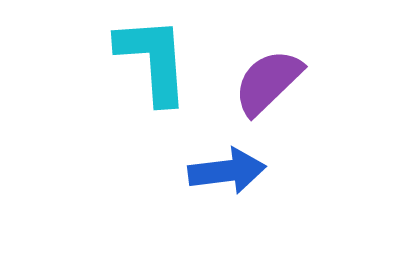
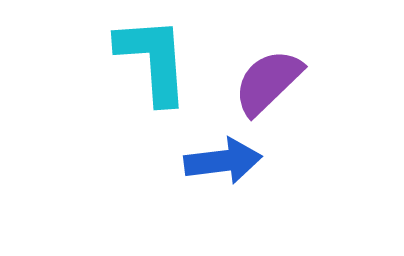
blue arrow: moved 4 px left, 10 px up
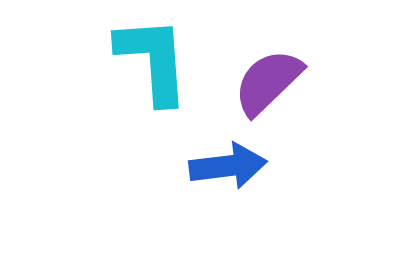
blue arrow: moved 5 px right, 5 px down
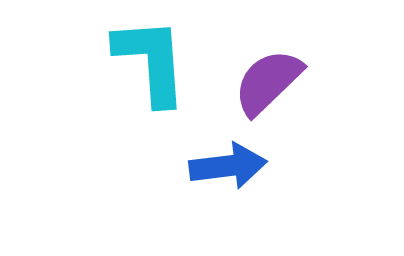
cyan L-shape: moved 2 px left, 1 px down
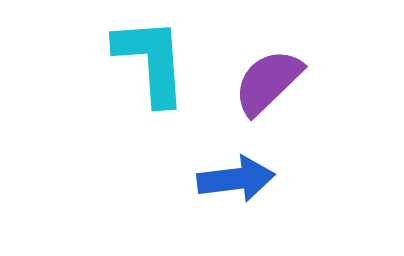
blue arrow: moved 8 px right, 13 px down
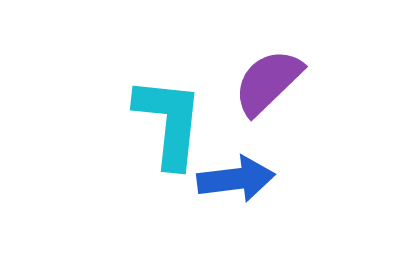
cyan L-shape: moved 18 px right, 61 px down; rotated 10 degrees clockwise
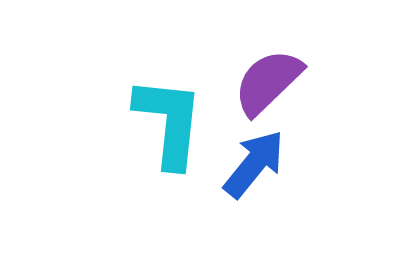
blue arrow: moved 18 px right, 15 px up; rotated 44 degrees counterclockwise
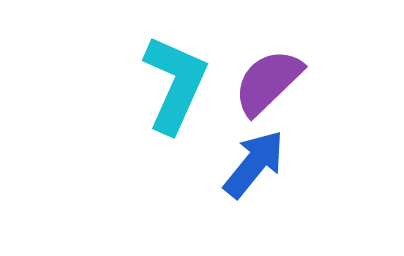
cyan L-shape: moved 6 px right, 38 px up; rotated 18 degrees clockwise
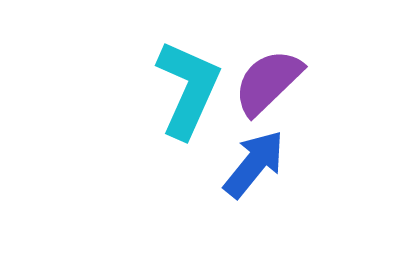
cyan L-shape: moved 13 px right, 5 px down
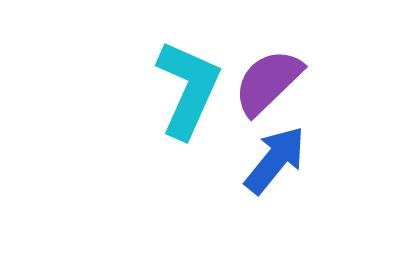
blue arrow: moved 21 px right, 4 px up
